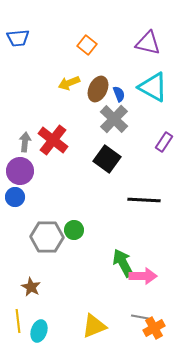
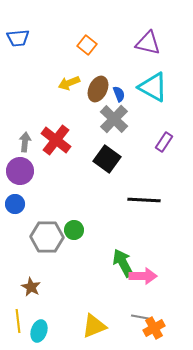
red cross: moved 3 px right
blue circle: moved 7 px down
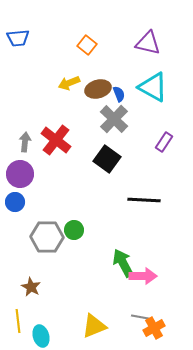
brown ellipse: rotated 50 degrees clockwise
purple circle: moved 3 px down
blue circle: moved 2 px up
cyan ellipse: moved 2 px right, 5 px down; rotated 35 degrees counterclockwise
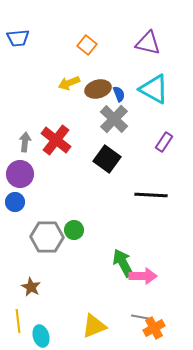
cyan triangle: moved 1 px right, 2 px down
black line: moved 7 px right, 5 px up
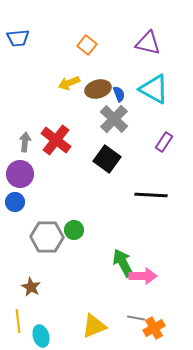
gray line: moved 4 px left, 1 px down
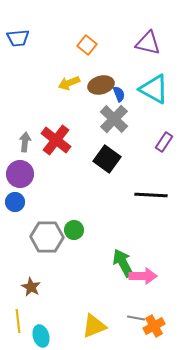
brown ellipse: moved 3 px right, 4 px up
orange cross: moved 2 px up
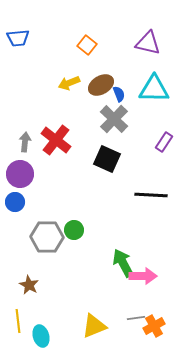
brown ellipse: rotated 15 degrees counterclockwise
cyan triangle: rotated 28 degrees counterclockwise
black square: rotated 12 degrees counterclockwise
brown star: moved 2 px left, 2 px up
gray line: rotated 18 degrees counterclockwise
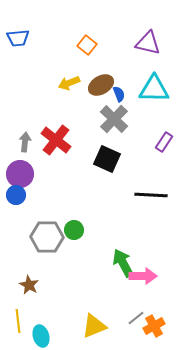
blue circle: moved 1 px right, 7 px up
gray line: rotated 30 degrees counterclockwise
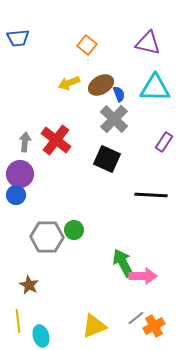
cyan triangle: moved 1 px right, 1 px up
